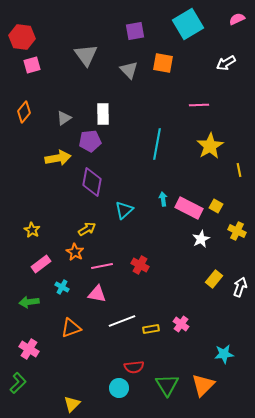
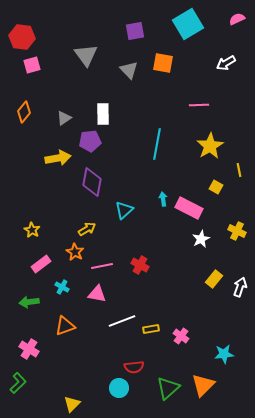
yellow square at (216, 206): moved 19 px up
pink cross at (181, 324): moved 12 px down
orange triangle at (71, 328): moved 6 px left, 2 px up
green triangle at (167, 385): moved 1 px right, 3 px down; rotated 20 degrees clockwise
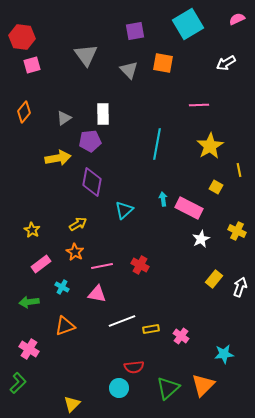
yellow arrow at (87, 229): moved 9 px left, 5 px up
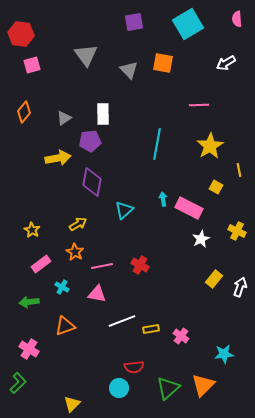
pink semicircle at (237, 19): rotated 70 degrees counterclockwise
purple square at (135, 31): moved 1 px left, 9 px up
red hexagon at (22, 37): moved 1 px left, 3 px up
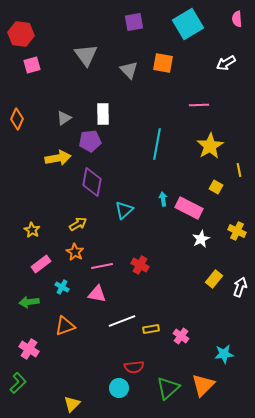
orange diamond at (24, 112): moved 7 px left, 7 px down; rotated 15 degrees counterclockwise
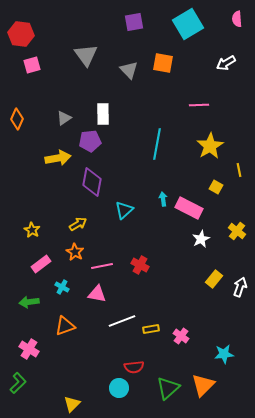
yellow cross at (237, 231): rotated 12 degrees clockwise
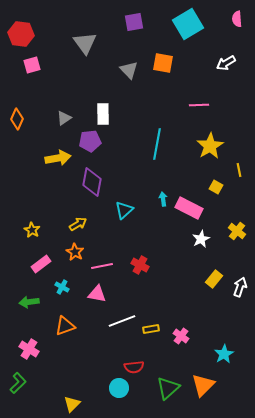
gray triangle at (86, 55): moved 1 px left, 12 px up
cyan star at (224, 354): rotated 24 degrees counterclockwise
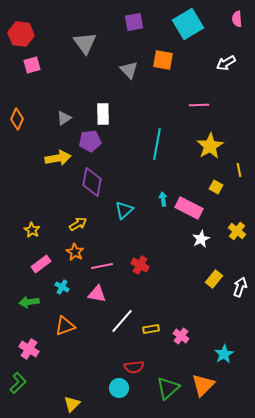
orange square at (163, 63): moved 3 px up
white line at (122, 321): rotated 28 degrees counterclockwise
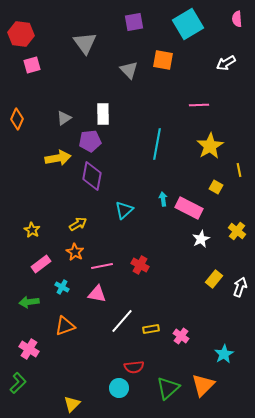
purple diamond at (92, 182): moved 6 px up
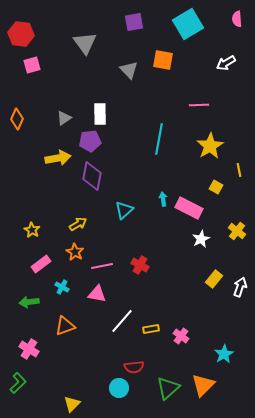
white rectangle at (103, 114): moved 3 px left
cyan line at (157, 144): moved 2 px right, 5 px up
